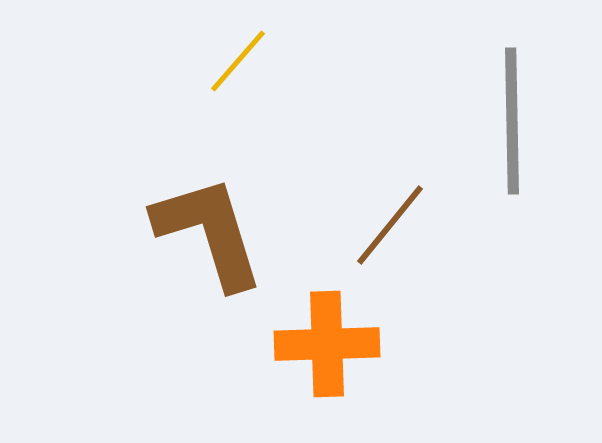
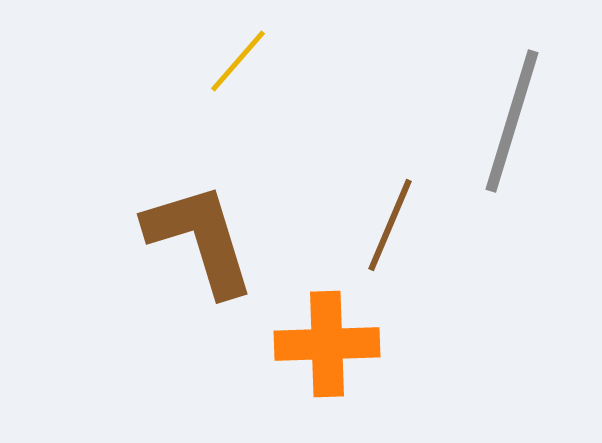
gray line: rotated 18 degrees clockwise
brown line: rotated 16 degrees counterclockwise
brown L-shape: moved 9 px left, 7 px down
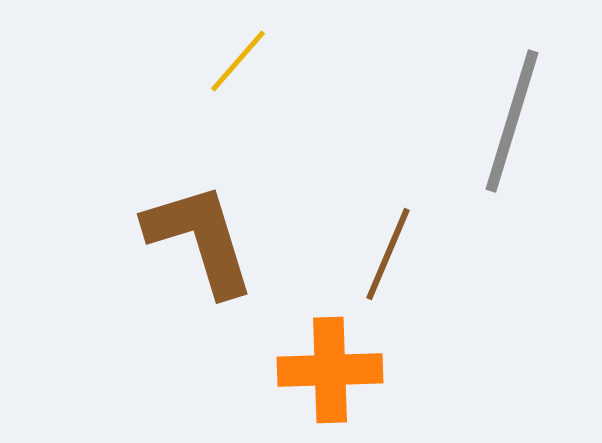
brown line: moved 2 px left, 29 px down
orange cross: moved 3 px right, 26 px down
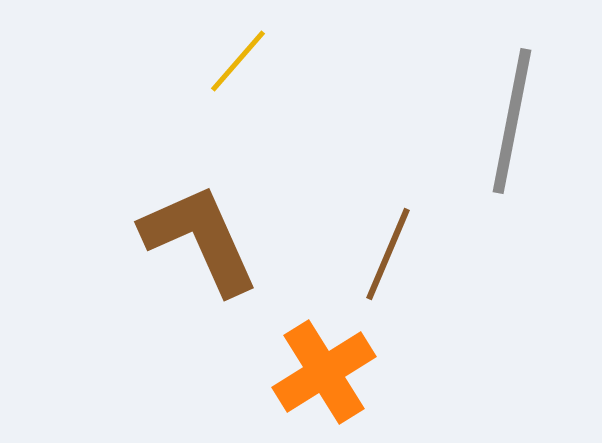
gray line: rotated 6 degrees counterclockwise
brown L-shape: rotated 7 degrees counterclockwise
orange cross: moved 6 px left, 2 px down; rotated 30 degrees counterclockwise
